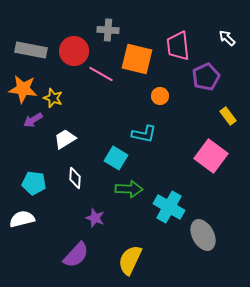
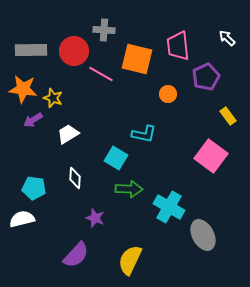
gray cross: moved 4 px left
gray rectangle: rotated 12 degrees counterclockwise
orange circle: moved 8 px right, 2 px up
white trapezoid: moved 3 px right, 5 px up
cyan pentagon: moved 5 px down
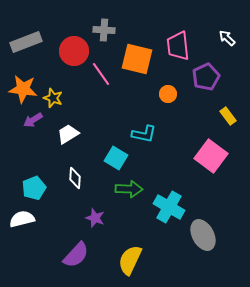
gray rectangle: moved 5 px left, 8 px up; rotated 20 degrees counterclockwise
pink line: rotated 25 degrees clockwise
cyan pentagon: rotated 30 degrees counterclockwise
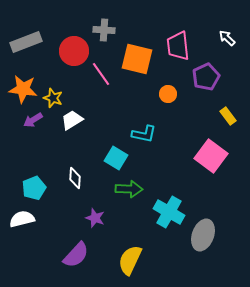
white trapezoid: moved 4 px right, 14 px up
cyan cross: moved 5 px down
gray ellipse: rotated 48 degrees clockwise
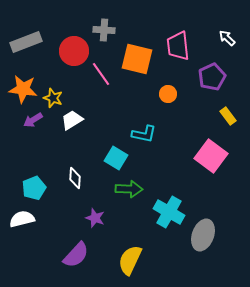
purple pentagon: moved 6 px right
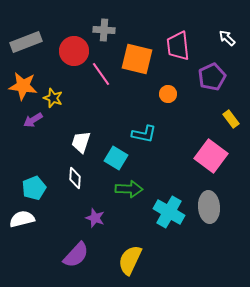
orange star: moved 3 px up
yellow rectangle: moved 3 px right, 3 px down
white trapezoid: moved 9 px right, 22 px down; rotated 40 degrees counterclockwise
gray ellipse: moved 6 px right, 28 px up; rotated 24 degrees counterclockwise
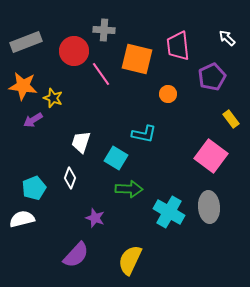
white diamond: moved 5 px left; rotated 15 degrees clockwise
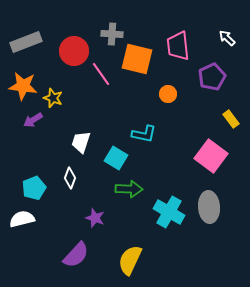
gray cross: moved 8 px right, 4 px down
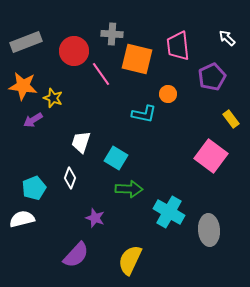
cyan L-shape: moved 20 px up
gray ellipse: moved 23 px down
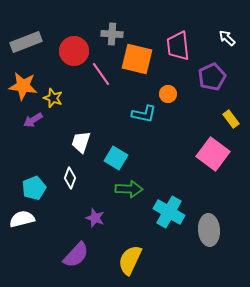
pink square: moved 2 px right, 2 px up
